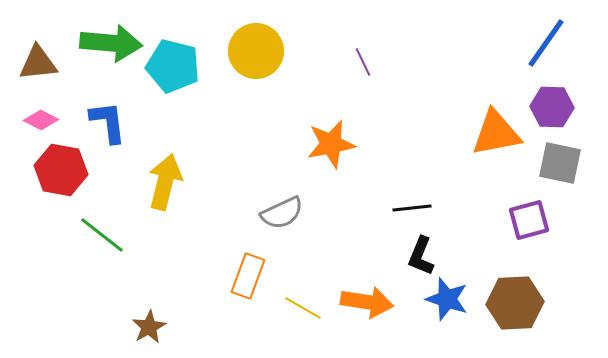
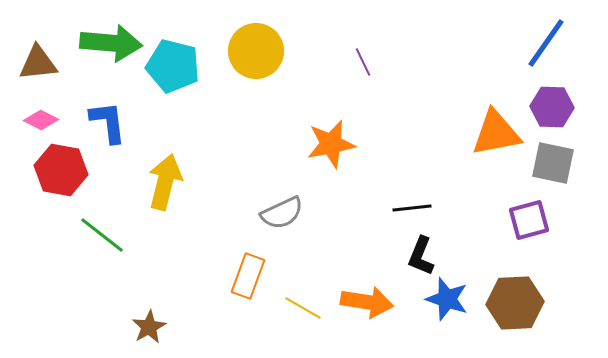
gray square: moved 7 px left
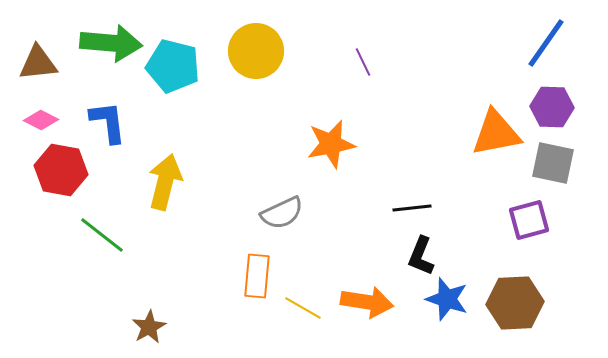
orange rectangle: moved 9 px right; rotated 15 degrees counterclockwise
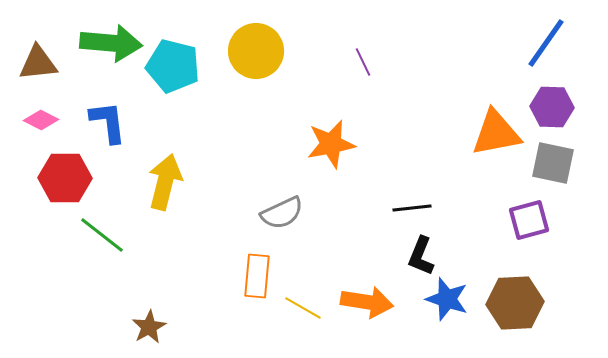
red hexagon: moved 4 px right, 8 px down; rotated 9 degrees counterclockwise
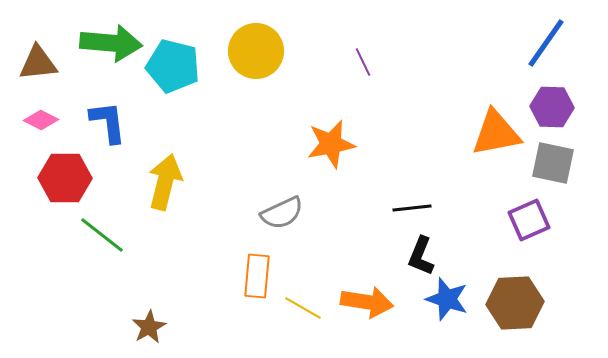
purple square: rotated 9 degrees counterclockwise
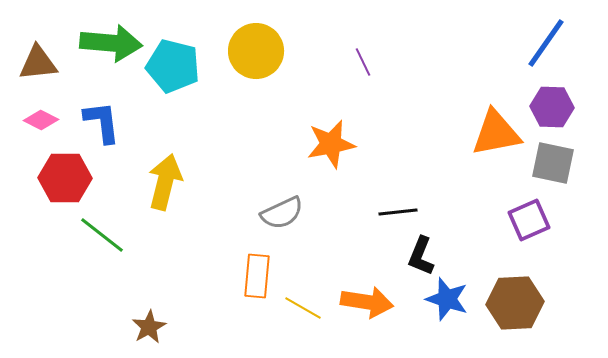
blue L-shape: moved 6 px left
black line: moved 14 px left, 4 px down
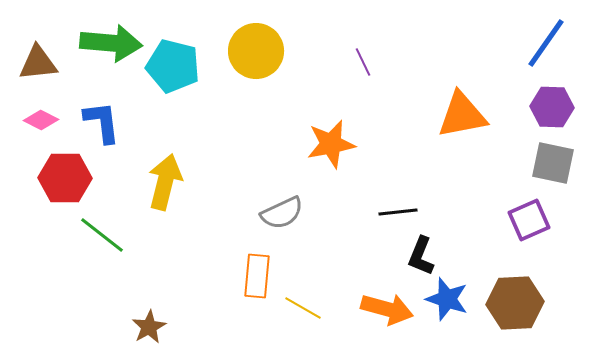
orange triangle: moved 34 px left, 18 px up
orange arrow: moved 20 px right, 7 px down; rotated 6 degrees clockwise
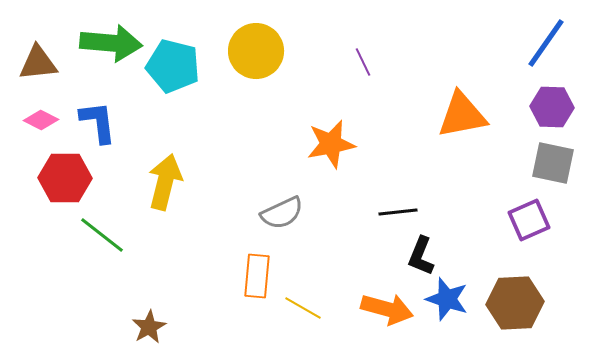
blue L-shape: moved 4 px left
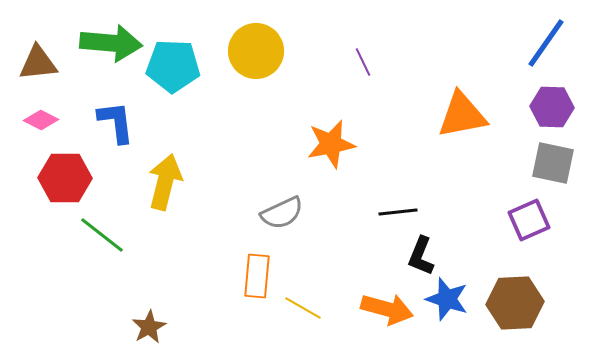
cyan pentagon: rotated 12 degrees counterclockwise
blue L-shape: moved 18 px right
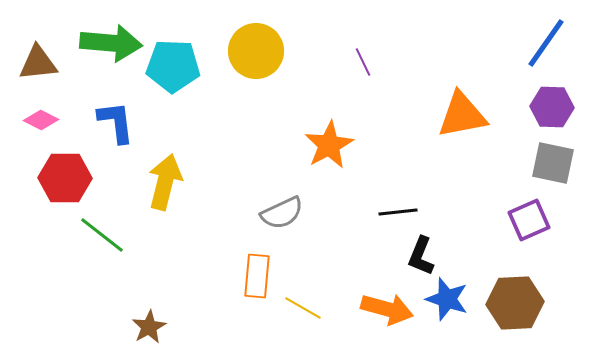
orange star: moved 2 px left, 1 px down; rotated 18 degrees counterclockwise
